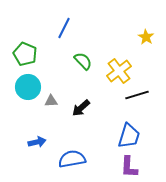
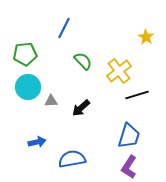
green pentagon: rotated 30 degrees counterclockwise
purple L-shape: rotated 30 degrees clockwise
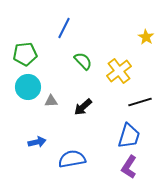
black line: moved 3 px right, 7 px down
black arrow: moved 2 px right, 1 px up
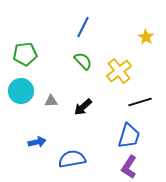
blue line: moved 19 px right, 1 px up
cyan circle: moved 7 px left, 4 px down
